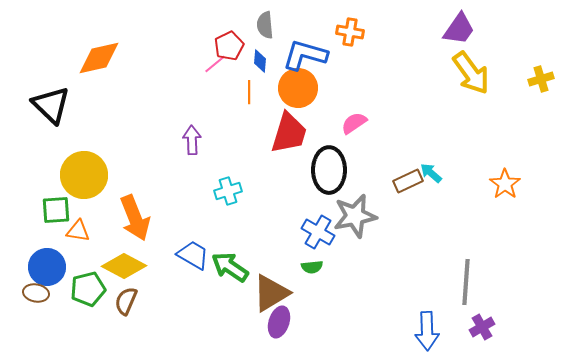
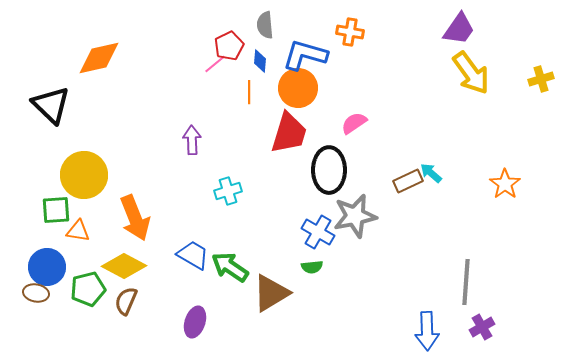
purple ellipse: moved 84 px left
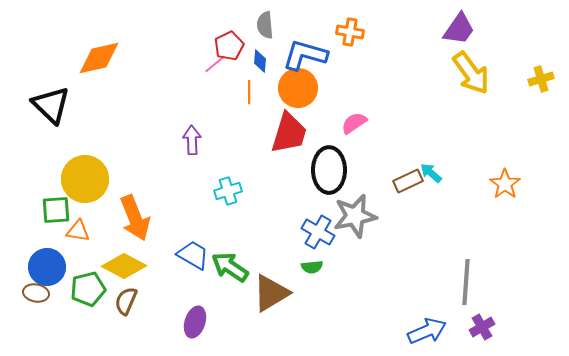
yellow circle: moved 1 px right, 4 px down
blue arrow: rotated 111 degrees counterclockwise
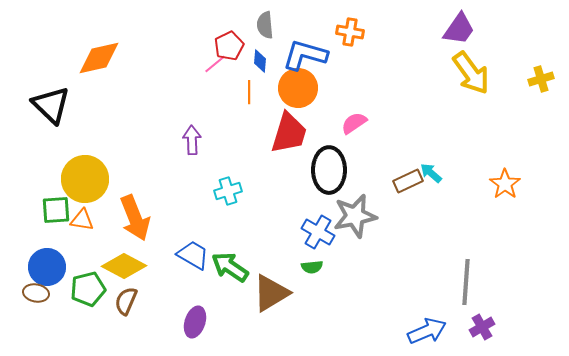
orange triangle: moved 4 px right, 11 px up
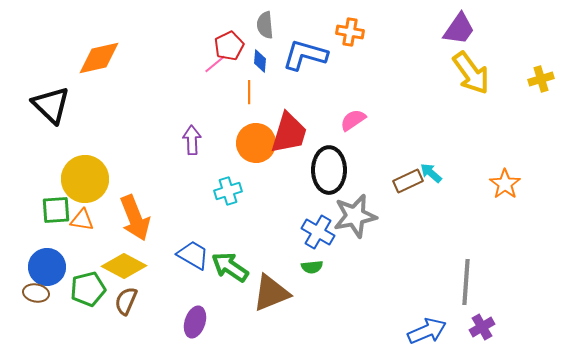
orange circle: moved 42 px left, 55 px down
pink semicircle: moved 1 px left, 3 px up
brown triangle: rotated 9 degrees clockwise
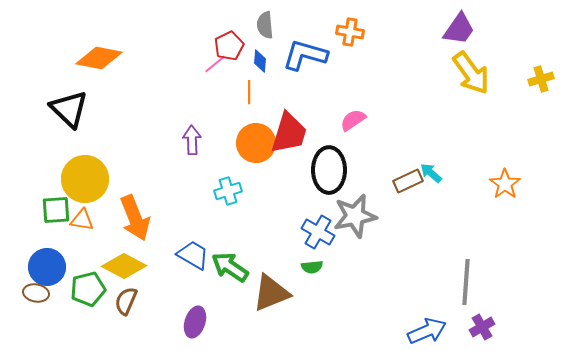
orange diamond: rotated 24 degrees clockwise
black triangle: moved 18 px right, 4 px down
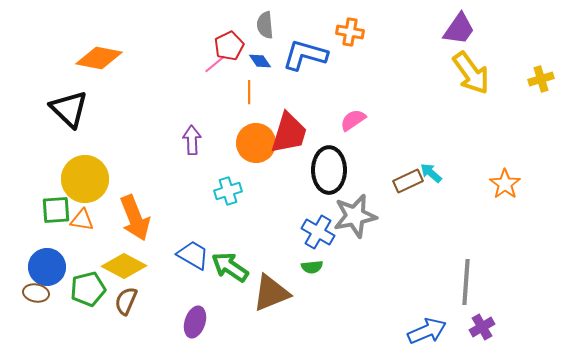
blue diamond: rotated 40 degrees counterclockwise
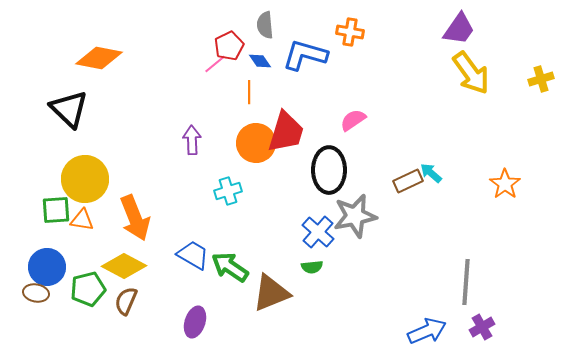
red trapezoid: moved 3 px left, 1 px up
blue cross: rotated 12 degrees clockwise
